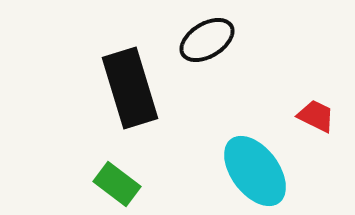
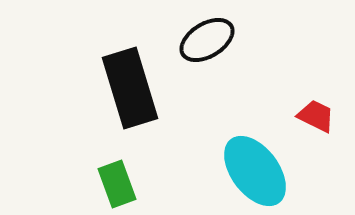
green rectangle: rotated 33 degrees clockwise
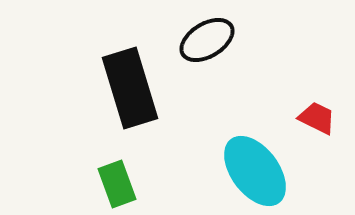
red trapezoid: moved 1 px right, 2 px down
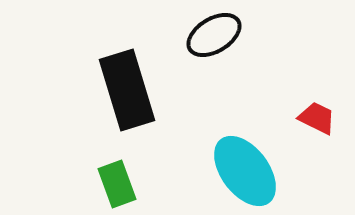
black ellipse: moved 7 px right, 5 px up
black rectangle: moved 3 px left, 2 px down
cyan ellipse: moved 10 px left
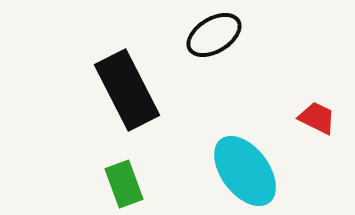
black rectangle: rotated 10 degrees counterclockwise
green rectangle: moved 7 px right
